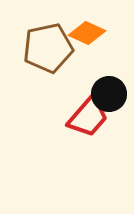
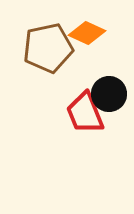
red trapezoid: moved 3 px left, 4 px up; rotated 117 degrees clockwise
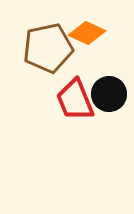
red trapezoid: moved 10 px left, 13 px up
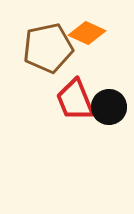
black circle: moved 13 px down
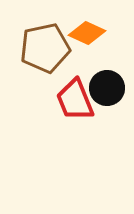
brown pentagon: moved 3 px left
black circle: moved 2 px left, 19 px up
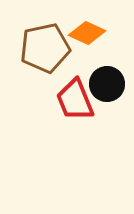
black circle: moved 4 px up
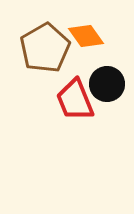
orange diamond: moved 1 px left, 3 px down; rotated 30 degrees clockwise
brown pentagon: rotated 18 degrees counterclockwise
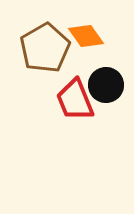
black circle: moved 1 px left, 1 px down
